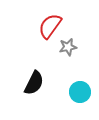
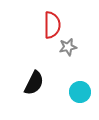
red semicircle: moved 2 px right, 1 px up; rotated 144 degrees clockwise
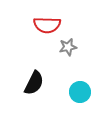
red semicircle: moved 5 px left; rotated 92 degrees clockwise
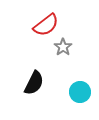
red semicircle: moved 1 px left; rotated 40 degrees counterclockwise
gray star: moved 5 px left; rotated 24 degrees counterclockwise
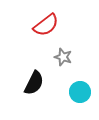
gray star: moved 10 px down; rotated 18 degrees counterclockwise
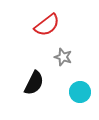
red semicircle: moved 1 px right
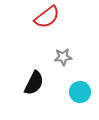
red semicircle: moved 8 px up
gray star: rotated 24 degrees counterclockwise
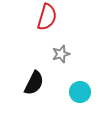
red semicircle: rotated 36 degrees counterclockwise
gray star: moved 2 px left, 3 px up; rotated 12 degrees counterclockwise
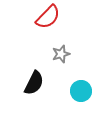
red semicircle: moved 1 px right; rotated 28 degrees clockwise
cyan circle: moved 1 px right, 1 px up
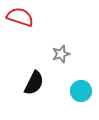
red semicircle: moved 28 px left; rotated 116 degrees counterclockwise
